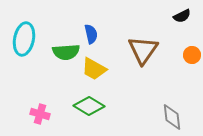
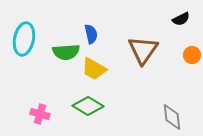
black semicircle: moved 1 px left, 3 px down
green diamond: moved 1 px left
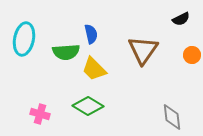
yellow trapezoid: rotated 16 degrees clockwise
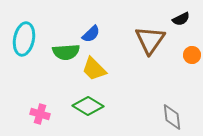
blue semicircle: rotated 60 degrees clockwise
brown triangle: moved 7 px right, 10 px up
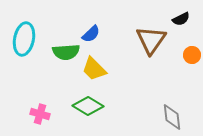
brown triangle: moved 1 px right
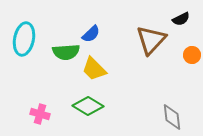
brown triangle: rotated 8 degrees clockwise
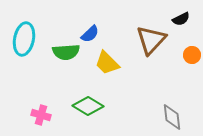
blue semicircle: moved 1 px left
yellow trapezoid: moved 13 px right, 6 px up
pink cross: moved 1 px right, 1 px down
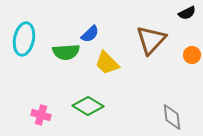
black semicircle: moved 6 px right, 6 px up
